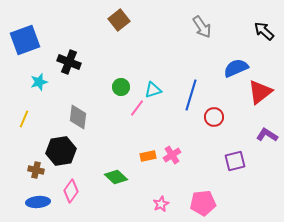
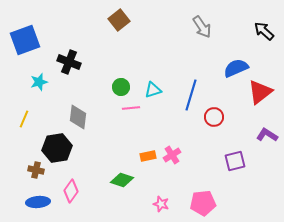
pink line: moved 6 px left; rotated 48 degrees clockwise
black hexagon: moved 4 px left, 3 px up
green diamond: moved 6 px right, 3 px down; rotated 25 degrees counterclockwise
pink star: rotated 28 degrees counterclockwise
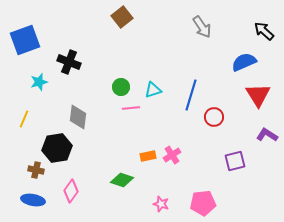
brown square: moved 3 px right, 3 px up
blue semicircle: moved 8 px right, 6 px up
red triangle: moved 2 px left, 3 px down; rotated 24 degrees counterclockwise
blue ellipse: moved 5 px left, 2 px up; rotated 15 degrees clockwise
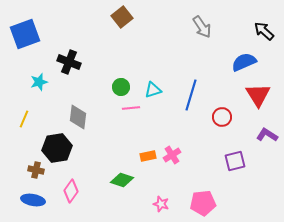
blue square: moved 6 px up
red circle: moved 8 px right
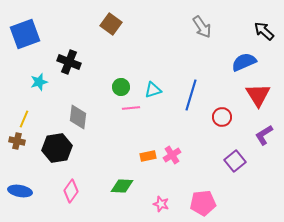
brown square: moved 11 px left, 7 px down; rotated 15 degrees counterclockwise
purple L-shape: moved 3 px left; rotated 65 degrees counterclockwise
purple square: rotated 25 degrees counterclockwise
brown cross: moved 19 px left, 29 px up
green diamond: moved 6 px down; rotated 15 degrees counterclockwise
blue ellipse: moved 13 px left, 9 px up
